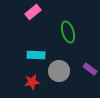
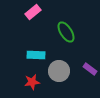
green ellipse: moved 2 px left; rotated 15 degrees counterclockwise
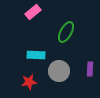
green ellipse: rotated 60 degrees clockwise
purple rectangle: rotated 56 degrees clockwise
red star: moved 3 px left
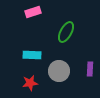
pink rectangle: rotated 21 degrees clockwise
cyan rectangle: moved 4 px left
red star: moved 1 px right, 1 px down
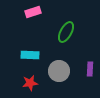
cyan rectangle: moved 2 px left
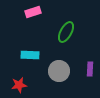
red star: moved 11 px left, 2 px down
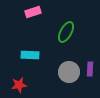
gray circle: moved 10 px right, 1 px down
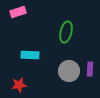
pink rectangle: moved 15 px left
green ellipse: rotated 15 degrees counterclockwise
gray circle: moved 1 px up
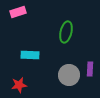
gray circle: moved 4 px down
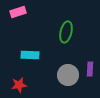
gray circle: moved 1 px left
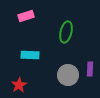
pink rectangle: moved 8 px right, 4 px down
red star: rotated 21 degrees counterclockwise
